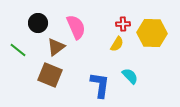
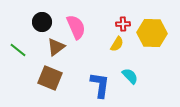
black circle: moved 4 px right, 1 px up
brown square: moved 3 px down
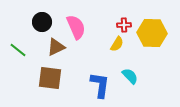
red cross: moved 1 px right, 1 px down
brown triangle: rotated 12 degrees clockwise
brown square: rotated 15 degrees counterclockwise
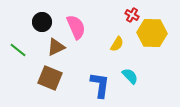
red cross: moved 8 px right, 10 px up; rotated 32 degrees clockwise
brown square: rotated 15 degrees clockwise
